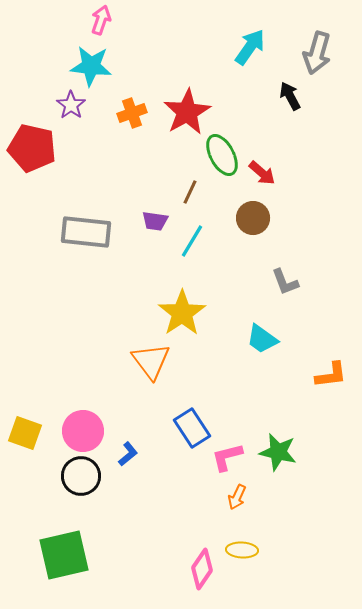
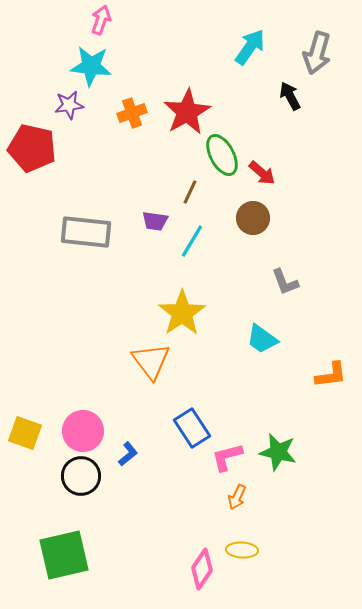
purple star: moved 2 px left; rotated 28 degrees clockwise
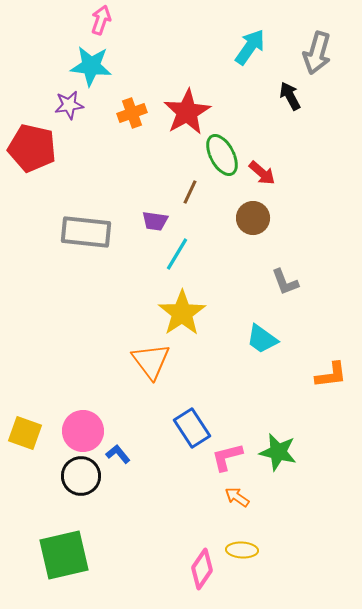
cyan line: moved 15 px left, 13 px down
blue L-shape: moved 10 px left; rotated 90 degrees counterclockwise
orange arrow: rotated 100 degrees clockwise
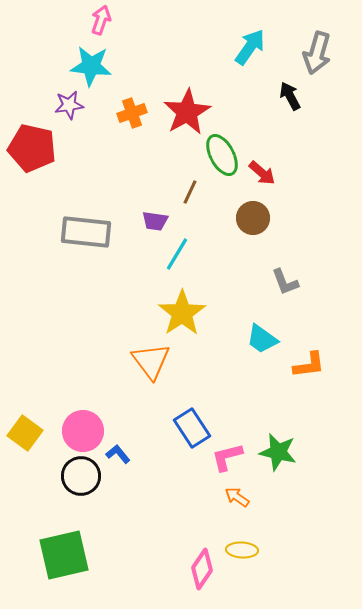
orange L-shape: moved 22 px left, 10 px up
yellow square: rotated 16 degrees clockwise
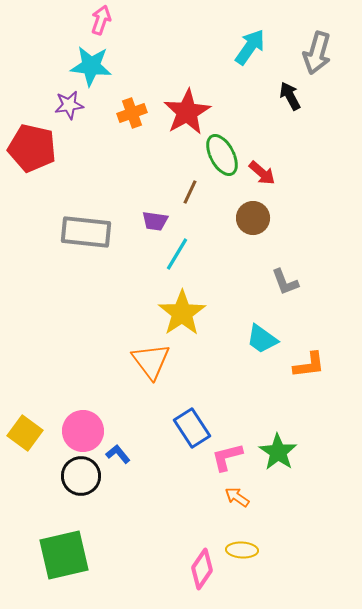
green star: rotated 21 degrees clockwise
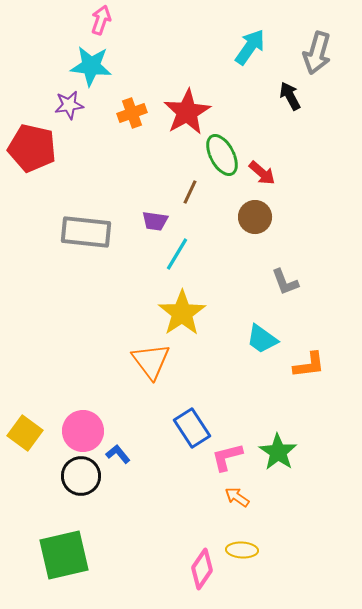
brown circle: moved 2 px right, 1 px up
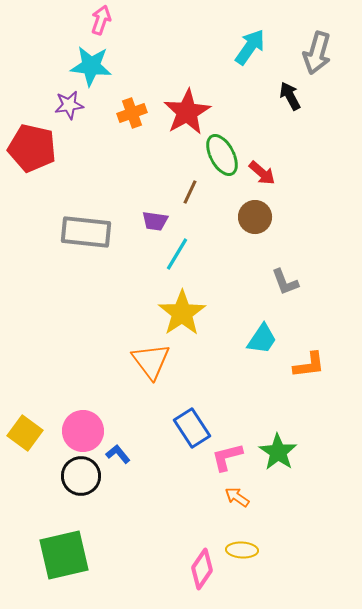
cyan trapezoid: rotated 92 degrees counterclockwise
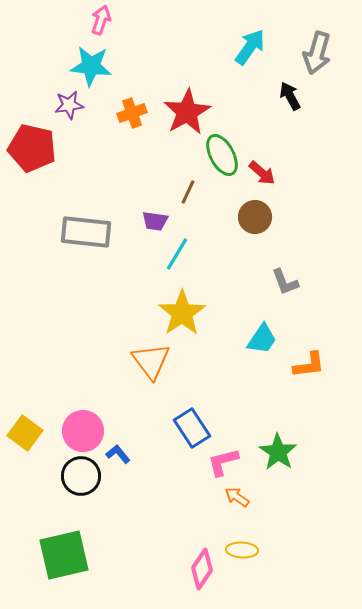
brown line: moved 2 px left
pink L-shape: moved 4 px left, 5 px down
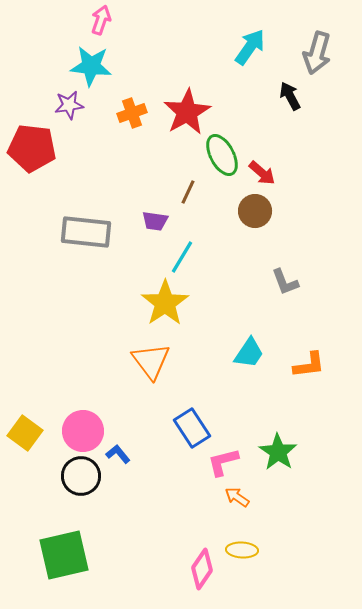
red pentagon: rotated 6 degrees counterclockwise
brown circle: moved 6 px up
cyan line: moved 5 px right, 3 px down
yellow star: moved 17 px left, 10 px up
cyan trapezoid: moved 13 px left, 14 px down
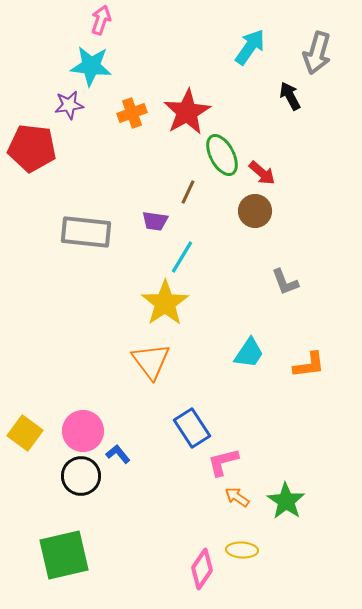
green star: moved 8 px right, 49 px down
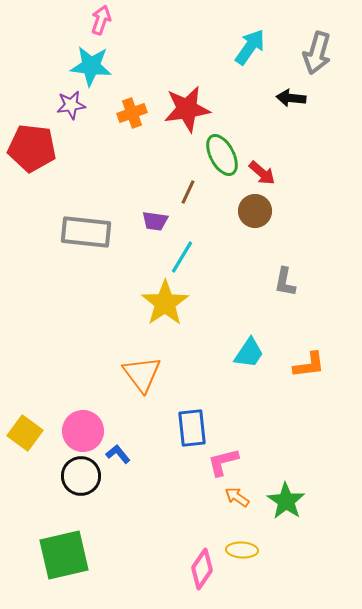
black arrow: moved 1 px right, 2 px down; rotated 56 degrees counterclockwise
purple star: moved 2 px right
red star: moved 3 px up; rotated 21 degrees clockwise
gray L-shape: rotated 32 degrees clockwise
orange triangle: moved 9 px left, 13 px down
blue rectangle: rotated 27 degrees clockwise
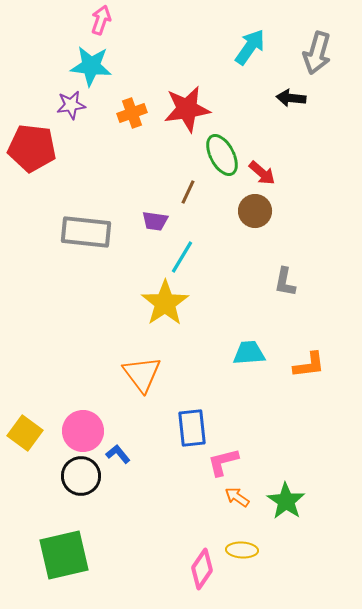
cyan trapezoid: rotated 128 degrees counterclockwise
